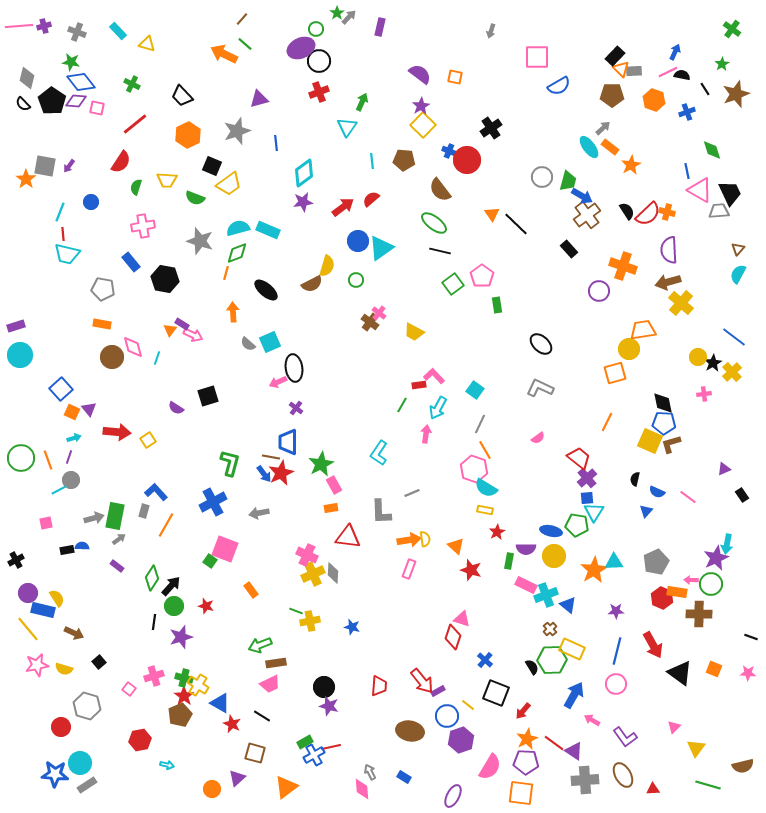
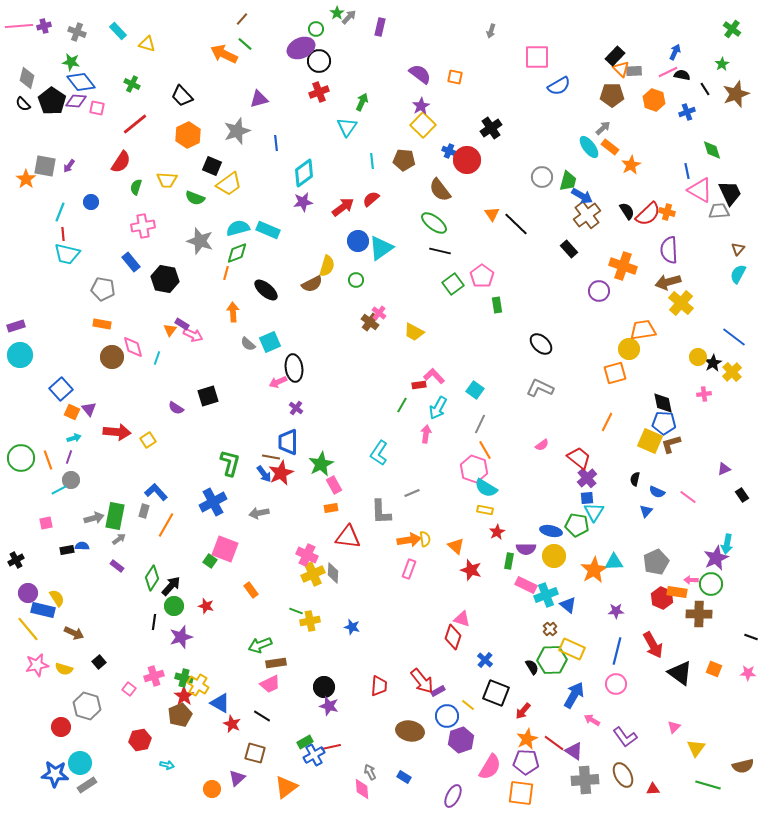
pink semicircle at (538, 438): moved 4 px right, 7 px down
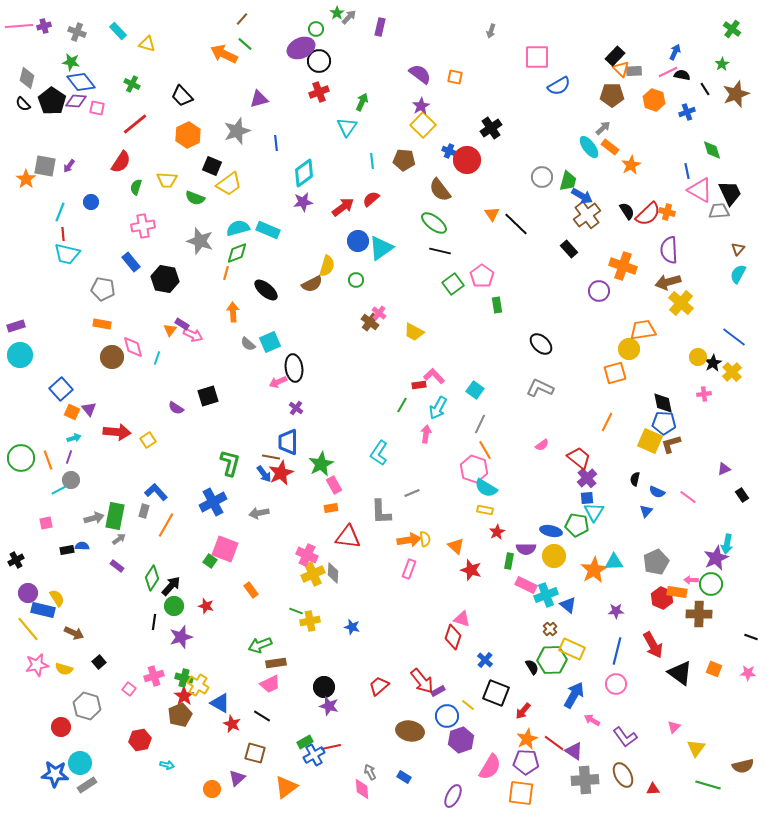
red trapezoid at (379, 686): rotated 135 degrees counterclockwise
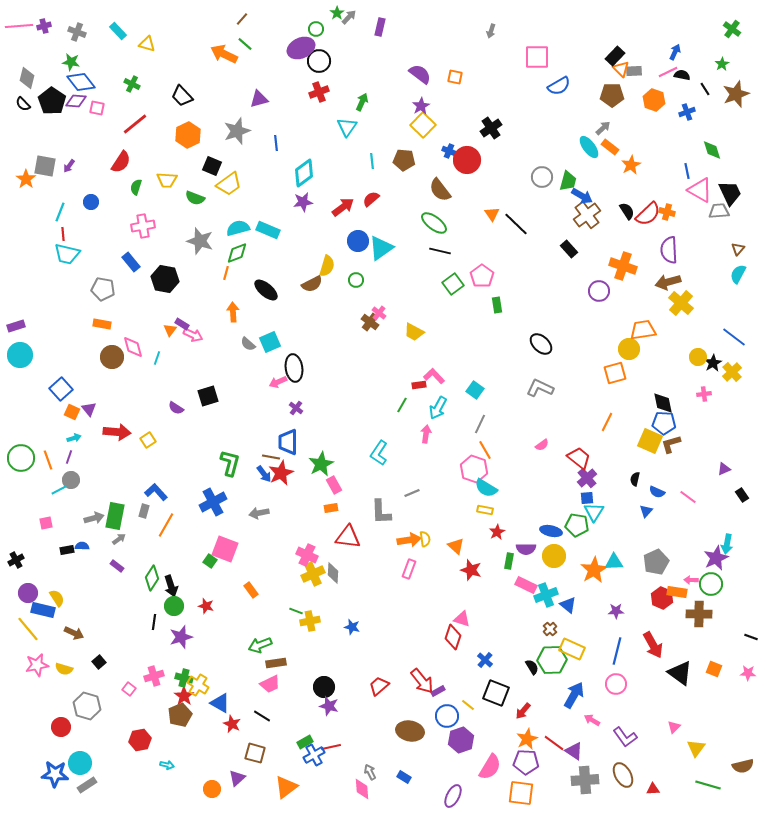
black arrow at (171, 586): rotated 120 degrees clockwise
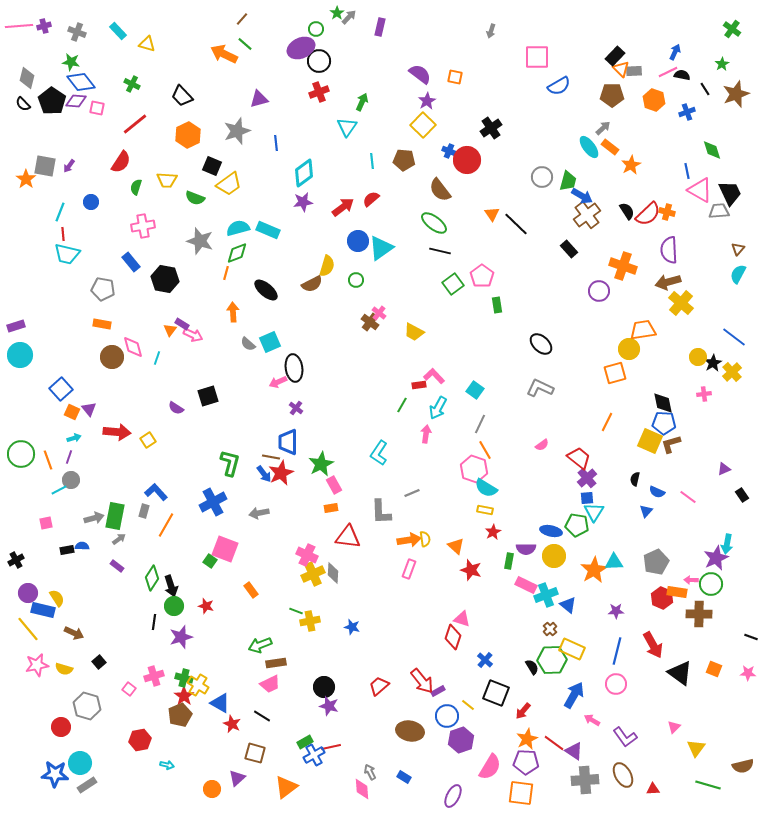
purple star at (421, 106): moved 6 px right, 5 px up
green circle at (21, 458): moved 4 px up
red star at (497, 532): moved 4 px left
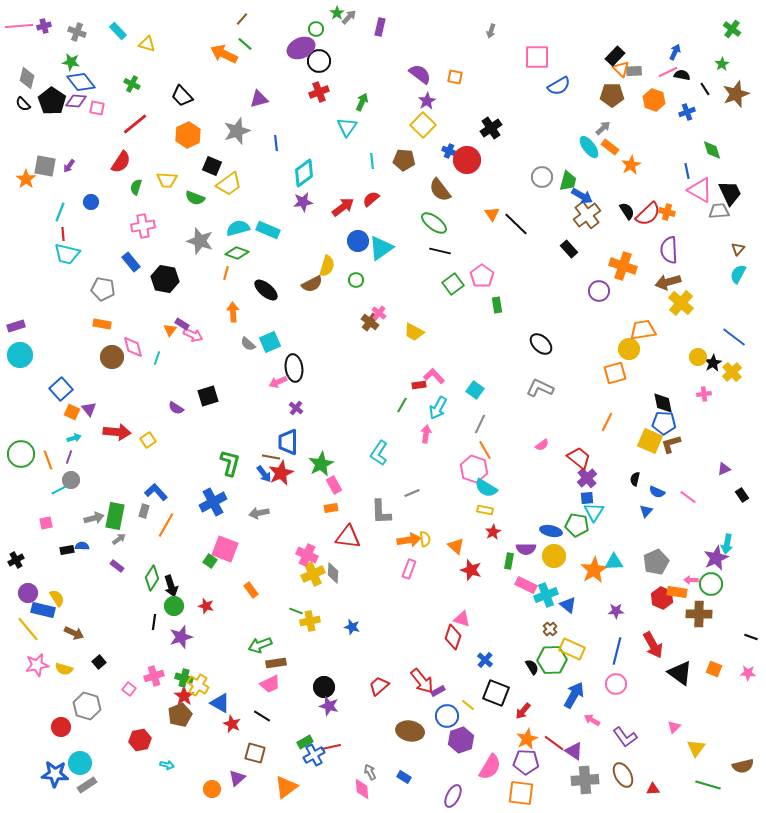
green diamond at (237, 253): rotated 40 degrees clockwise
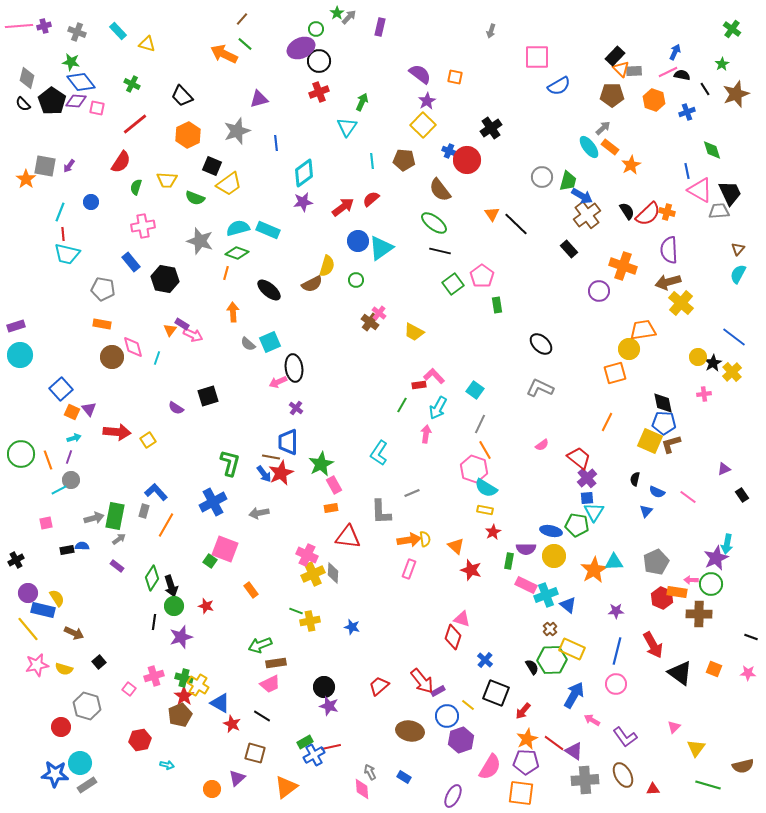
black ellipse at (266, 290): moved 3 px right
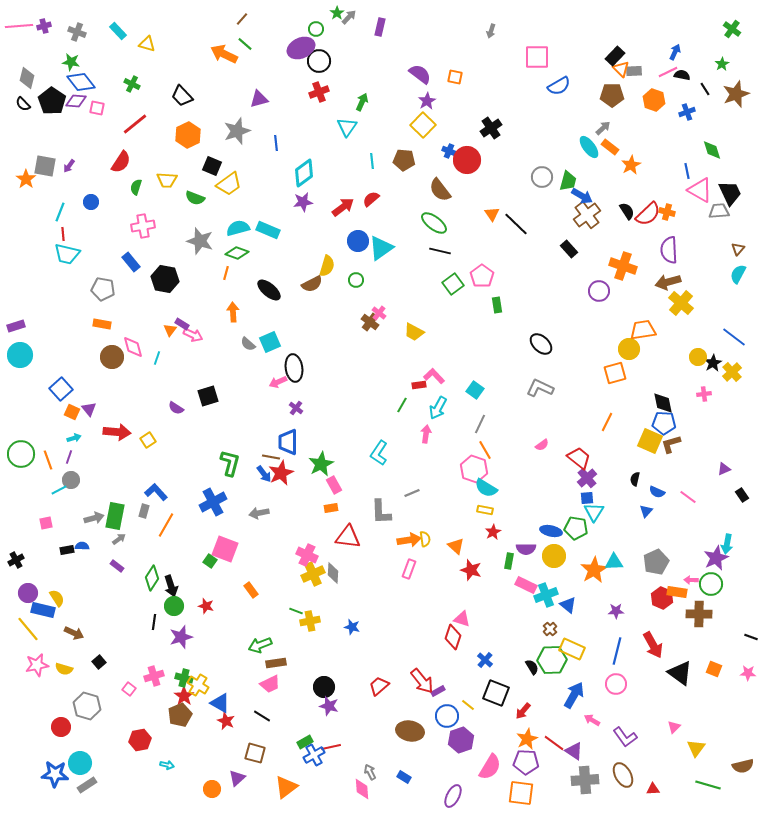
green pentagon at (577, 525): moved 1 px left, 3 px down
red star at (232, 724): moved 6 px left, 3 px up
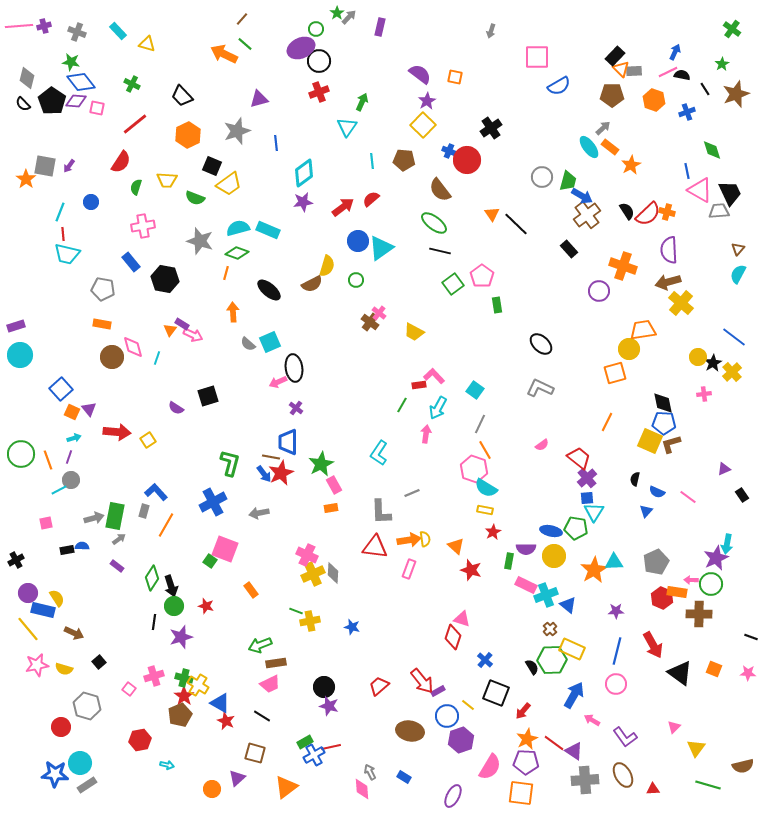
red triangle at (348, 537): moved 27 px right, 10 px down
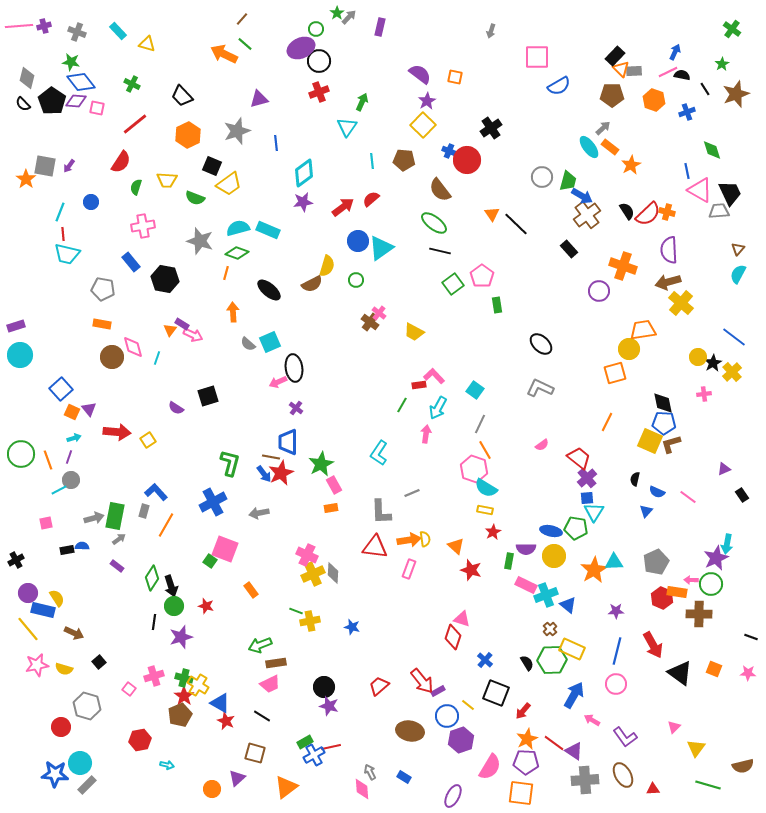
black semicircle at (532, 667): moved 5 px left, 4 px up
gray rectangle at (87, 785): rotated 12 degrees counterclockwise
